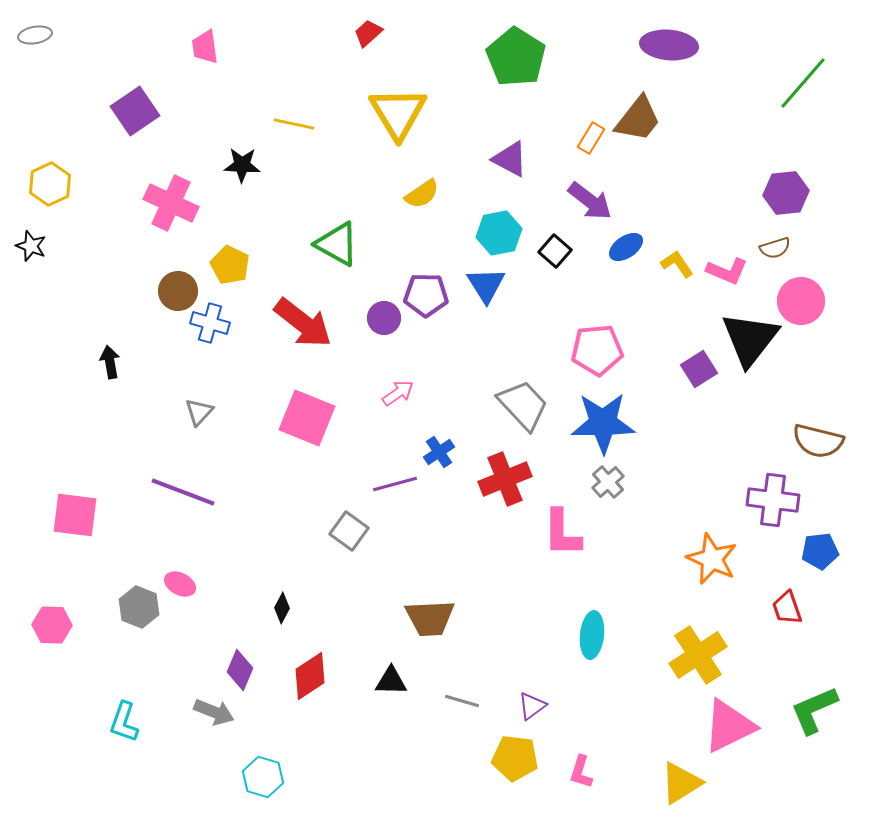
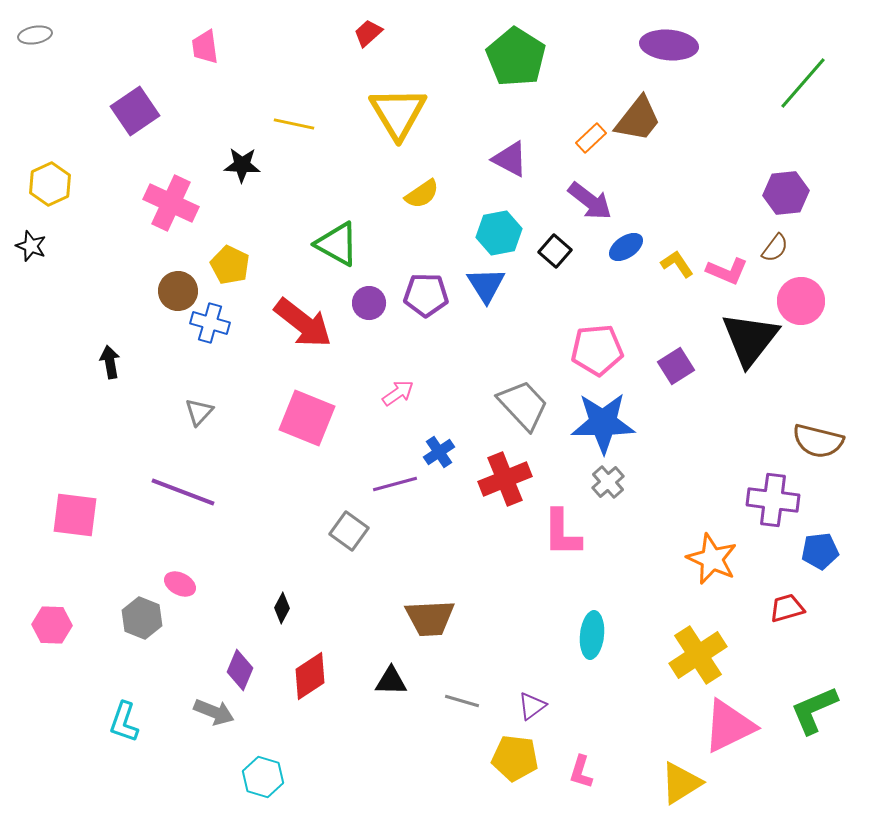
orange rectangle at (591, 138): rotated 16 degrees clockwise
brown semicircle at (775, 248): rotated 36 degrees counterclockwise
purple circle at (384, 318): moved 15 px left, 15 px up
purple square at (699, 369): moved 23 px left, 3 px up
gray hexagon at (139, 607): moved 3 px right, 11 px down
red trapezoid at (787, 608): rotated 93 degrees clockwise
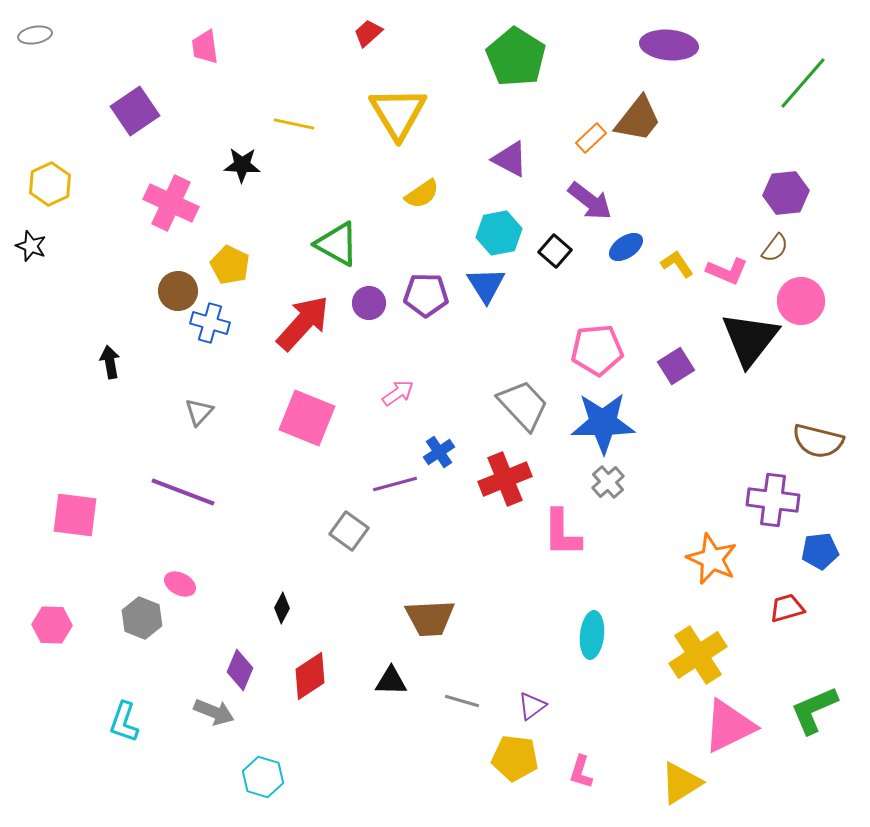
red arrow at (303, 323): rotated 86 degrees counterclockwise
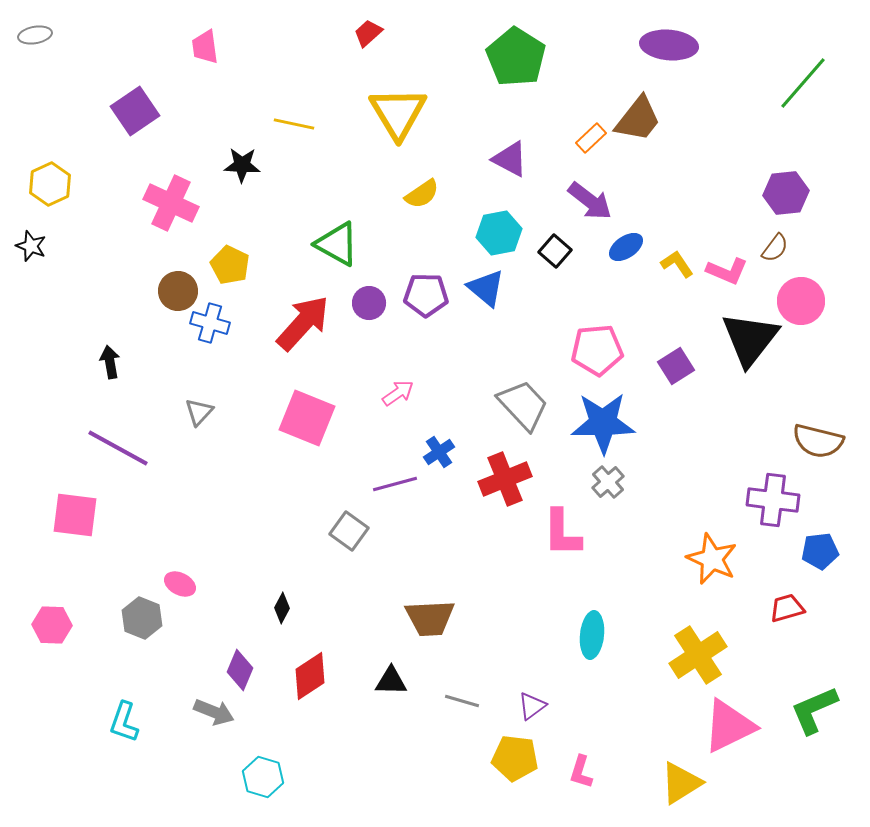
blue triangle at (486, 285): moved 3 px down; rotated 18 degrees counterclockwise
purple line at (183, 492): moved 65 px left, 44 px up; rotated 8 degrees clockwise
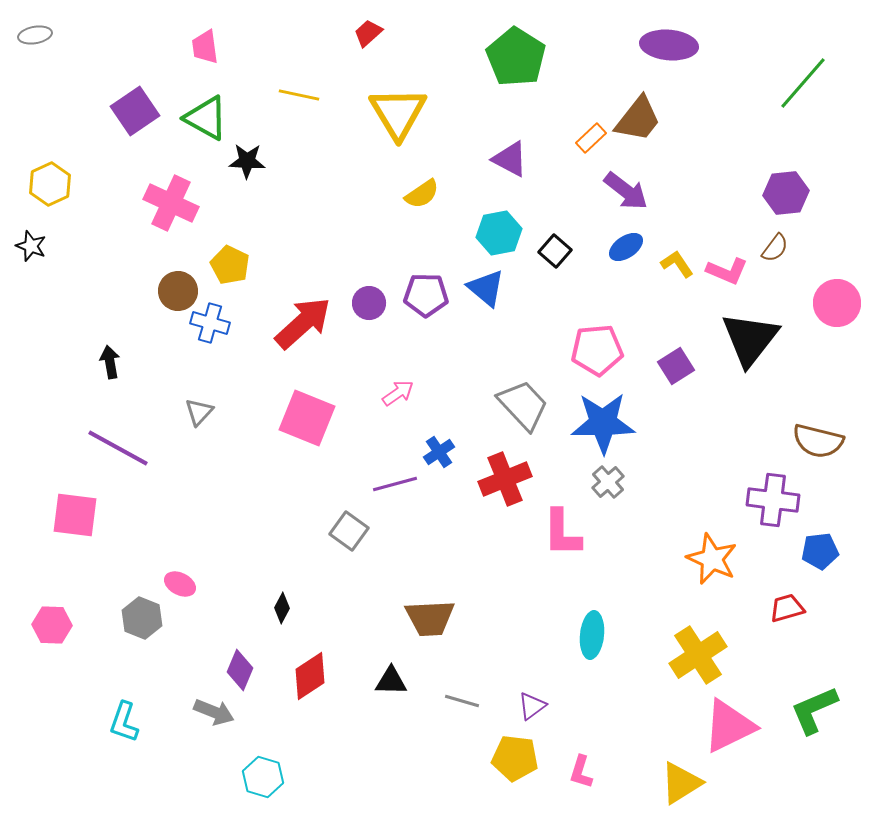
yellow line at (294, 124): moved 5 px right, 29 px up
black star at (242, 165): moved 5 px right, 4 px up
purple arrow at (590, 201): moved 36 px right, 10 px up
green triangle at (337, 244): moved 131 px left, 126 px up
pink circle at (801, 301): moved 36 px right, 2 px down
red arrow at (303, 323): rotated 6 degrees clockwise
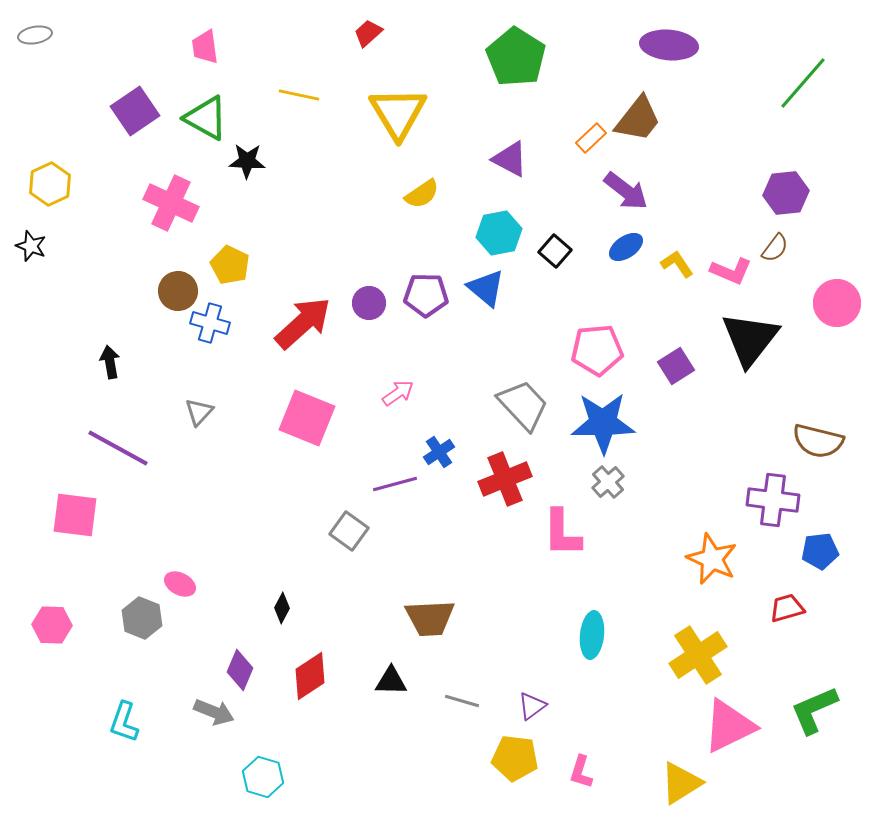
pink L-shape at (727, 271): moved 4 px right
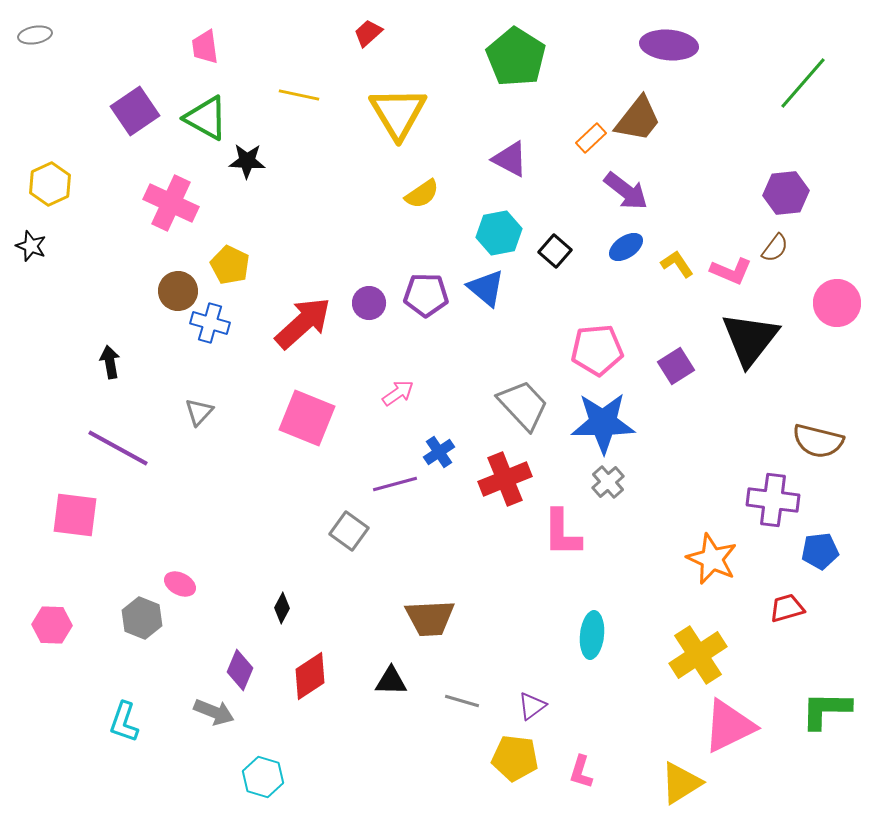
green L-shape at (814, 710): moved 12 px right; rotated 24 degrees clockwise
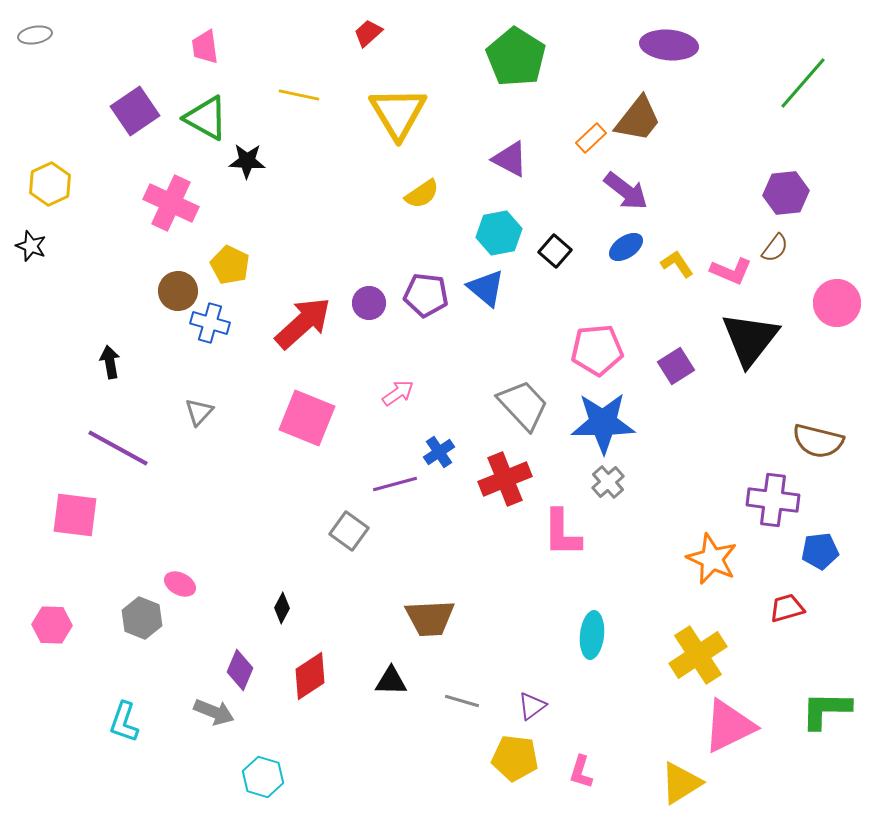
purple pentagon at (426, 295): rotated 6 degrees clockwise
